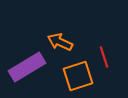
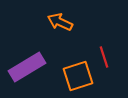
orange arrow: moved 20 px up
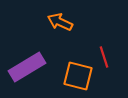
orange square: rotated 32 degrees clockwise
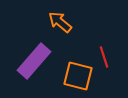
orange arrow: rotated 15 degrees clockwise
purple rectangle: moved 7 px right, 6 px up; rotated 18 degrees counterclockwise
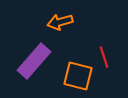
orange arrow: rotated 55 degrees counterclockwise
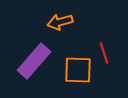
red line: moved 4 px up
orange square: moved 6 px up; rotated 12 degrees counterclockwise
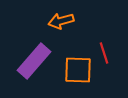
orange arrow: moved 1 px right, 1 px up
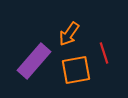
orange arrow: moved 8 px right, 13 px down; rotated 40 degrees counterclockwise
orange square: moved 2 px left; rotated 12 degrees counterclockwise
